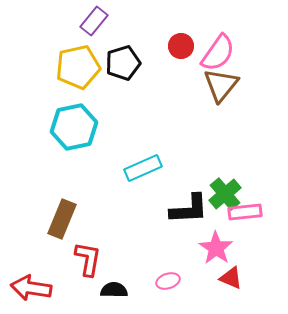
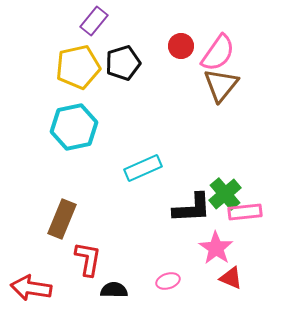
black L-shape: moved 3 px right, 1 px up
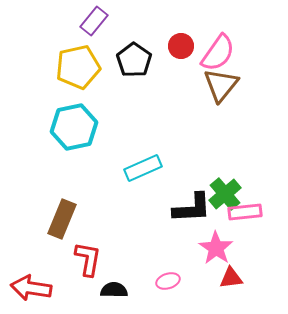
black pentagon: moved 11 px right, 3 px up; rotated 20 degrees counterclockwise
red triangle: rotated 30 degrees counterclockwise
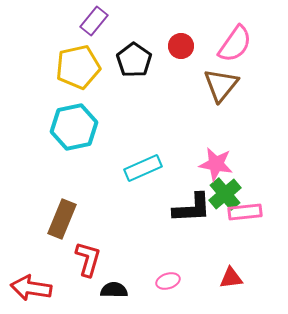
pink semicircle: moved 17 px right, 9 px up
pink star: moved 84 px up; rotated 24 degrees counterclockwise
red L-shape: rotated 6 degrees clockwise
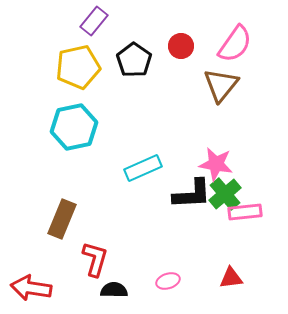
black L-shape: moved 14 px up
red L-shape: moved 7 px right
